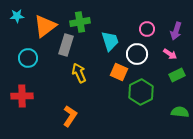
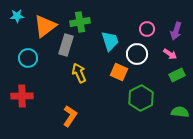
green hexagon: moved 6 px down
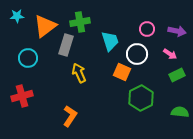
purple arrow: moved 1 px right; rotated 96 degrees counterclockwise
orange square: moved 3 px right
red cross: rotated 15 degrees counterclockwise
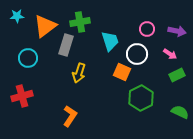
yellow arrow: rotated 138 degrees counterclockwise
green semicircle: rotated 18 degrees clockwise
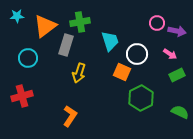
pink circle: moved 10 px right, 6 px up
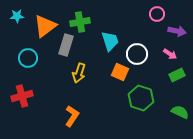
pink circle: moved 9 px up
orange square: moved 2 px left
green hexagon: rotated 15 degrees counterclockwise
orange L-shape: moved 2 px right
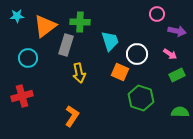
green cross: rotated 12 degrees clockwise
yellow arrow: rotated 30 degrees counterclockwise
green semicircle: rotated 24 degrees counterclockwise
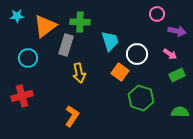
orange square: rotated 12 degrees clockwise
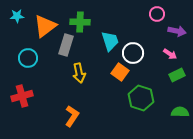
white circle: moved 4 px left, 1 px up
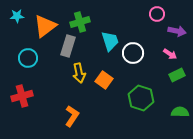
green cross: rotated 18 degrees counterclockwise
gray rectangle: moved 2 px right, 1 px down
orange square: moved 16 px left, 8 px down
